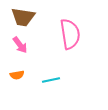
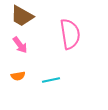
brown trapezoid: moved 1 px left, 1 px up; rotated 20 degrees clockwise
orange semicircle: moved 1 px right, 1 px down
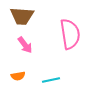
brown trapezoid: rotated 25 degrees counterclockwise
pink arrow: moved 5 px right
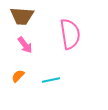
orange semicircle: rotated 144 degrees clockwise
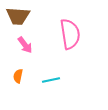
brown trapezoid: moved 4 px left
orange semicircle: rotated 32 degrees counterclockwise
